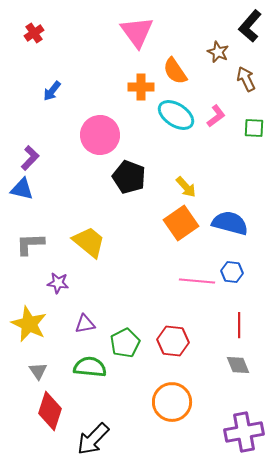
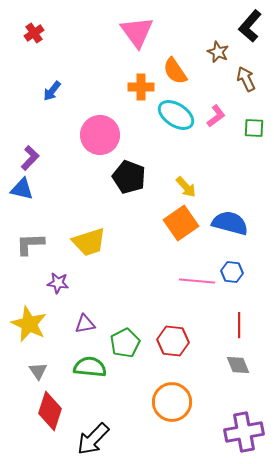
yellow trapezoid: rotated 123 degrees clockwise
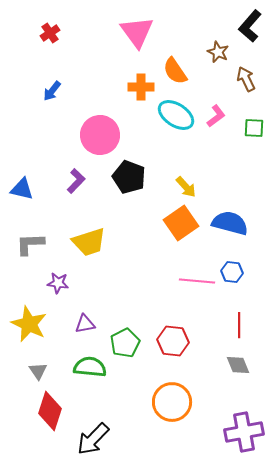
red cross: moved 16 px right
purple L-shape: moved 46 px right, 23 px down
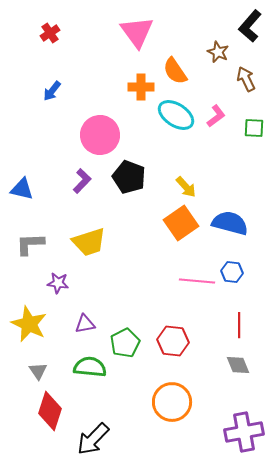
purple L-shape: moved 6 px right
